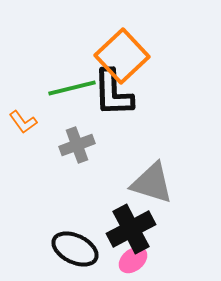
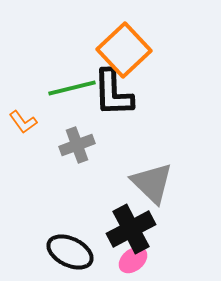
orange square: moved 2 px right, 6 px up
gray triangle: rotated 27 degrees clockwise
black ellipse: moved 5 px left, 3 px down
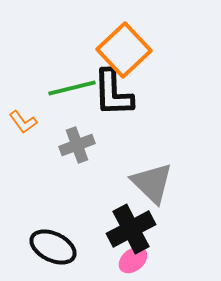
black ellipse: moved 17 px left, 5 px up
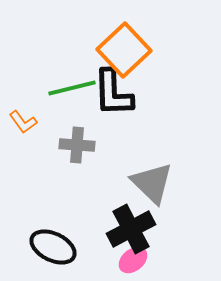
gray cross: rotated 24 degrees clockwise
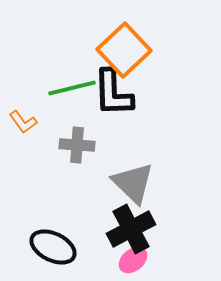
gray triangle: moved 19 px left
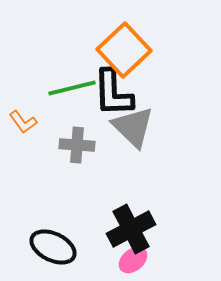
gray triangle: moved 56 px up
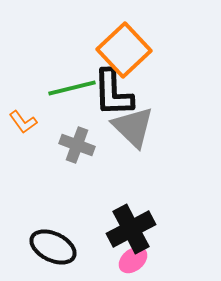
gray cross: rotated 16 degrees clockwise
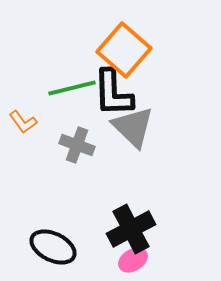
orange square: rotated 6 degrees counterclockwise
pink ellipse: rotated 8 degrees clockwise
